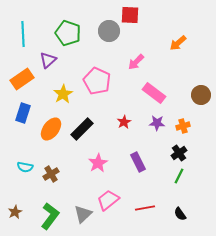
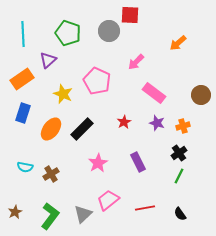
yellow star: rotated 18 degrees counterclockwise
purple star: rotated 14 degrees clockwise
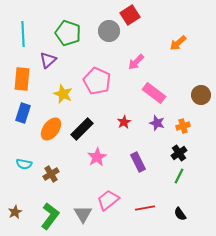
red square: rotated 36 degrees counterclockwise
orange rectangle: rotated 50 degrees counterclockwise
pink star: moved 1 px left, 6 px up
cyan semicircle: moved 1 px left, 3 px up
gray triangle: rotated 18 degrees counterclockwise
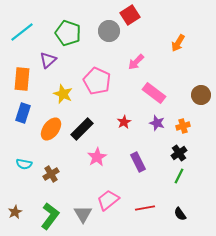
cyan line: moved 1 px left, 2 px up; rotated 55 degrees clockwise
orange arrow: rotated 18 degrees counterclockwise
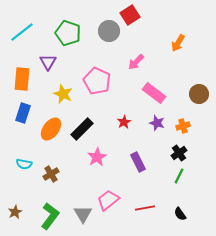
purple triangle: moved 2 px down; rotated 18 degrees counterclockwise
brown circle: moved 2 px left, 1 px up
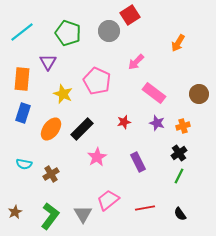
red star: rotated 16 degrees clockwise
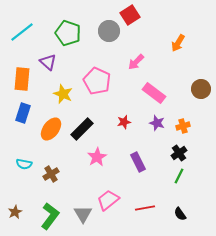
purple triangle: rotated 18 degrees counterclockwise
brown circle: moved 2 px right, 5 px up
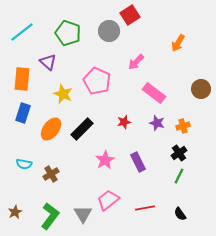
pink star: moved 8 px right, 3 px down
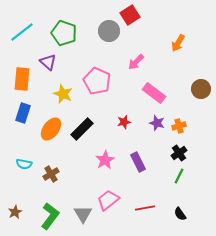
green pentagon: moved 4 px left
orange cross: moved 4 px left
